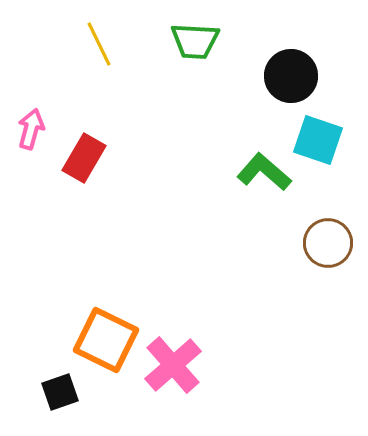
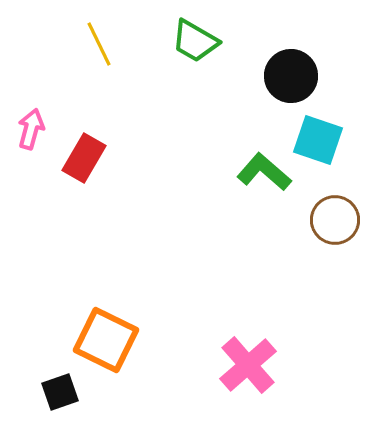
green trapezoid: rotated 27 degrees clockwise
brown circle: moved 7 px right, 23 px up
pink cross: moved 75 px right
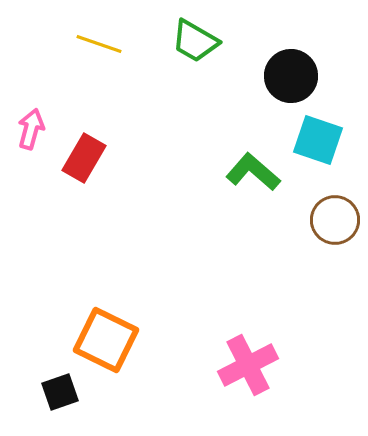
yellow line: rotated 45 degrees counterclockwise
green L-shape: moved 11 px left
pink cross: rotated 14 degrees clockwise
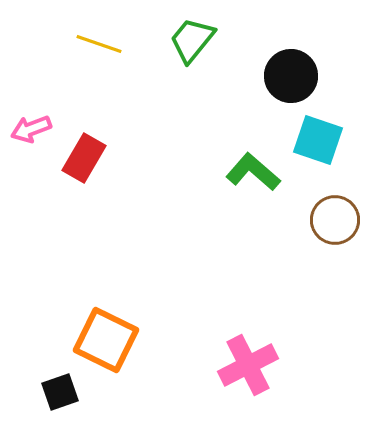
green trapezoid: moved 3 px left, 1 px up; rotated 99 degrees clockwise
pink arrow: rotated 126 degrees counterclockwise
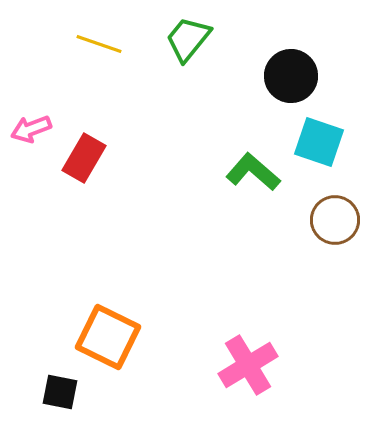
green trapezoid: moved 4 px left, 1 px up
cyan square: moved 1 px right, 2 px down
orange square: moved 2 px right, 3 px up
pink cross: rotated 4 degrees counterclockwise
black square: rotated 30 degrees clockwise
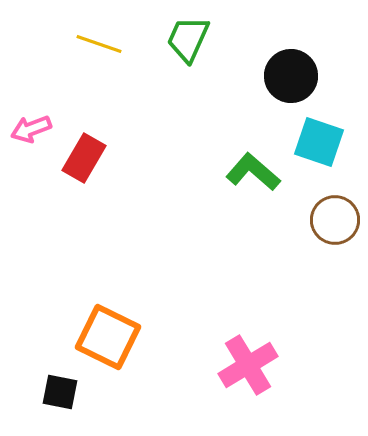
green trapezoid: rotated 15 degrees counterclockwise
